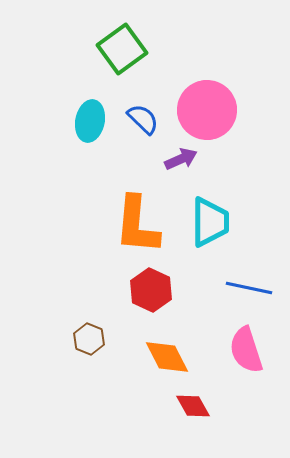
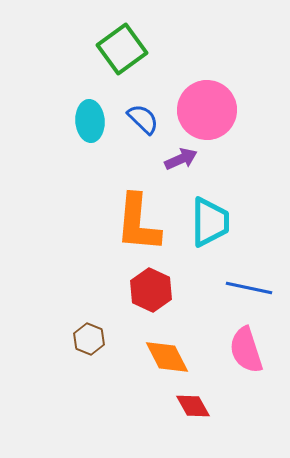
cyan ellipse: rotated 15 degrees counterclockwise
orange L-shape: moved 1 px right, 2 px up
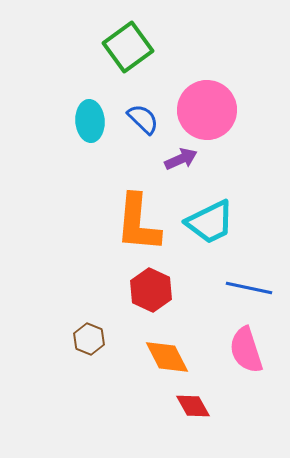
green square: moved 6 px right, 2 px up
cyan trapezoid: rotated 64 degrees clockwise
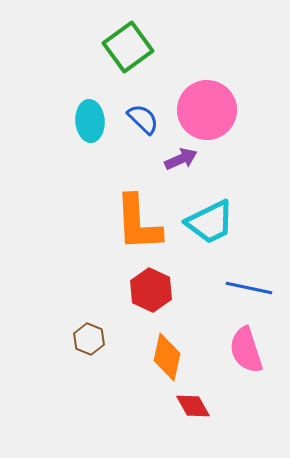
orange L-shape: rotated 8 degrees counterclockwise
orange diamond: rotated 39 degrees clockwise
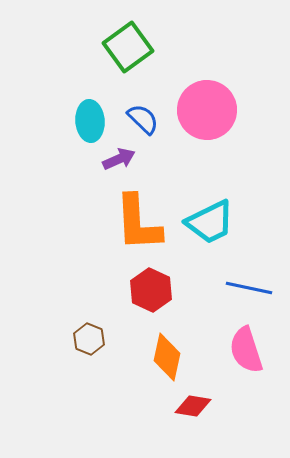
purple arrow: moved 62 px left
red diamond: rotated 51 degrees counterclockwise
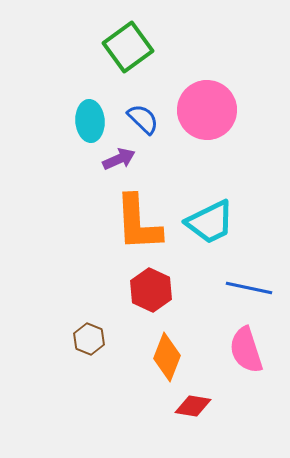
orange diamond: rotated 9 degrees clockwise
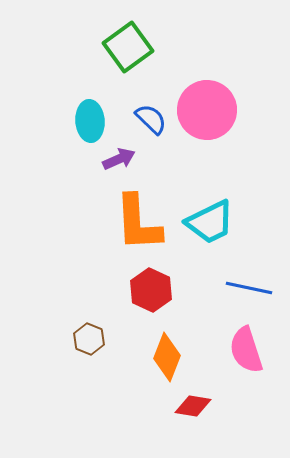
blue semicircle: moved 8 px right
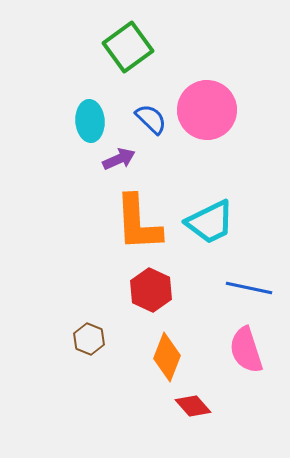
red diamond: rotated 39 degrees clockwise
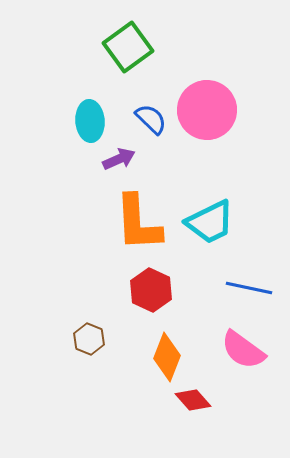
pink semicircle: moved 3 px left; rotated 36 degrees counterclockwise
red diamond: moved 6 px up
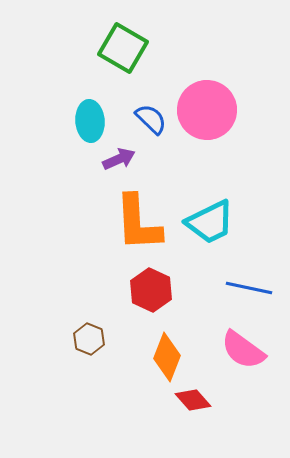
green square: moved 5 px left, 1 px down; rotated 24 degrees counterclockwise
